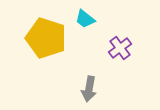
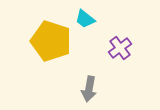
yellow pentagon: moved 5 px right, 3 px down
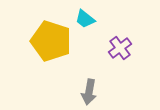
gray arrow: moved 3 px down
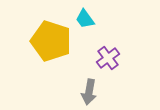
cyan trapezoid: rotated 15 degrees clockwise
purple cross: moved 12 px left, 10 px down
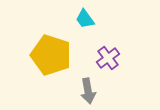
yellow pentagon: moved 14 px down
gray arrow: moved 1 px left, 1 px up; rotated 20 degrees counterclockwise
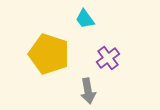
yellow pentagon: moved 2 px left, 1 px up
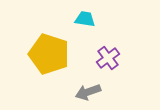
cyan trapezoid: rotated 135 degrees clockwise
gray arrow: moved 1 px down; rotated 80 degrees clockwise
